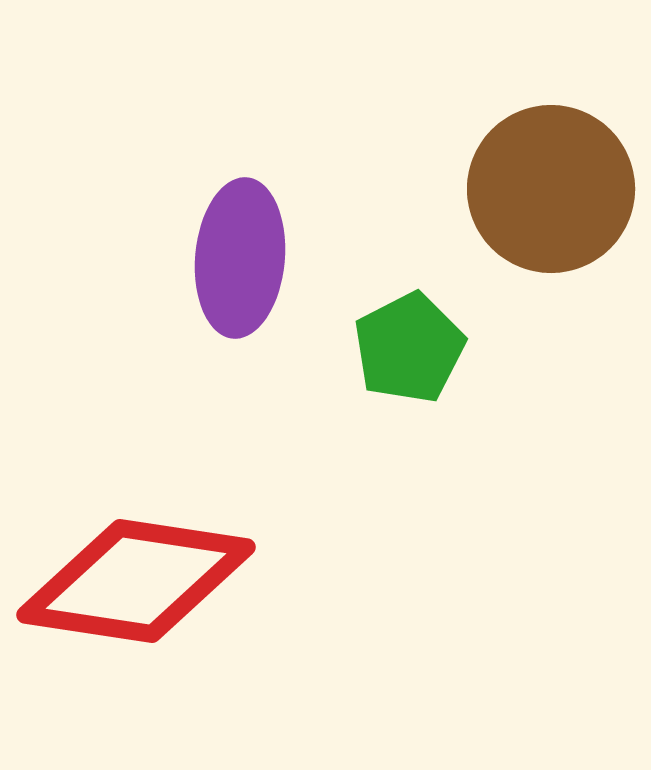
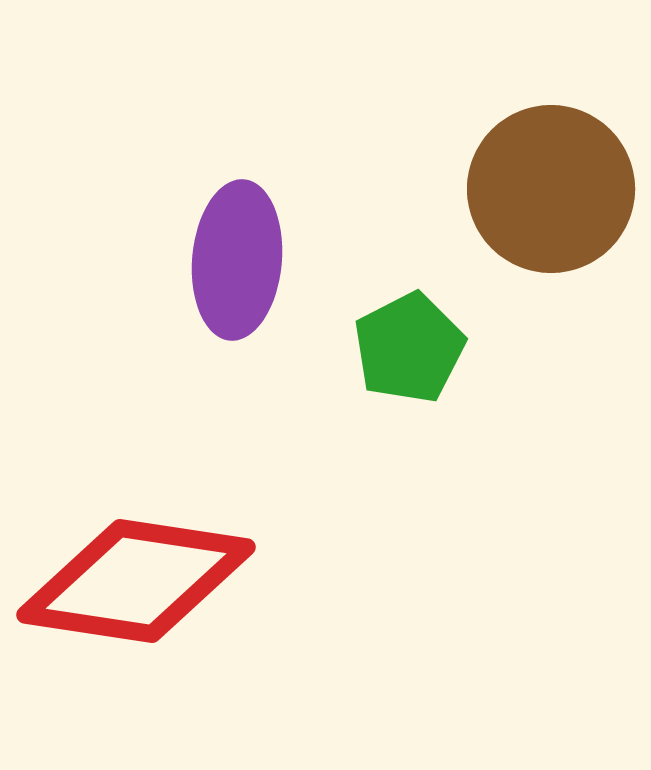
purple ellipse: moved 3 px left, 2 px down
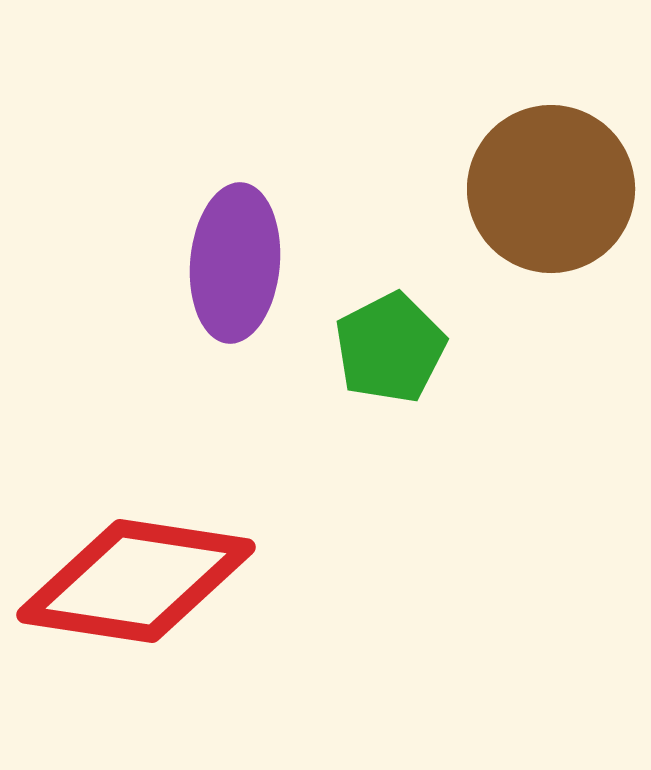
purple ellipse: moved 2 px left, 3 px down
green pentagon: moved 19 px left
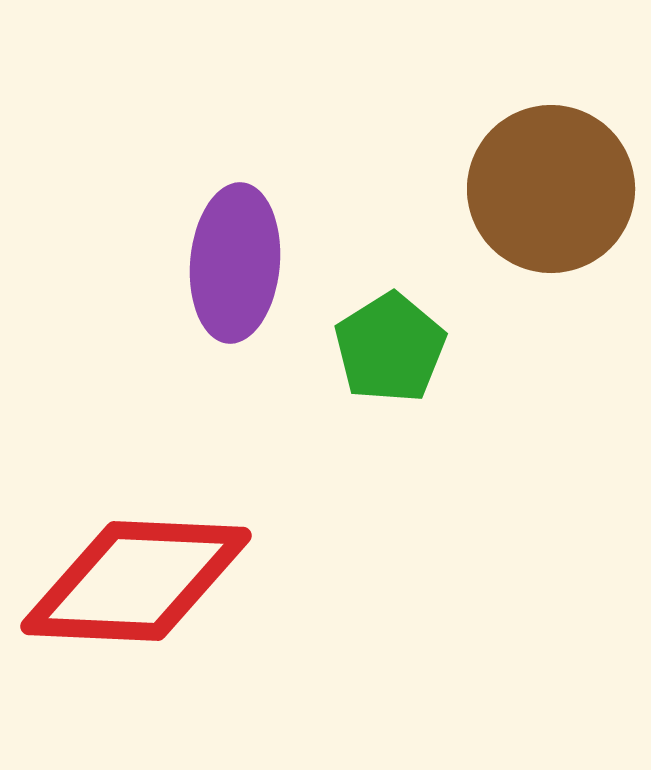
green pentagon: rotated 5 degrees counterclockwise
red diamond: rotated 6 degrees counterclockwise
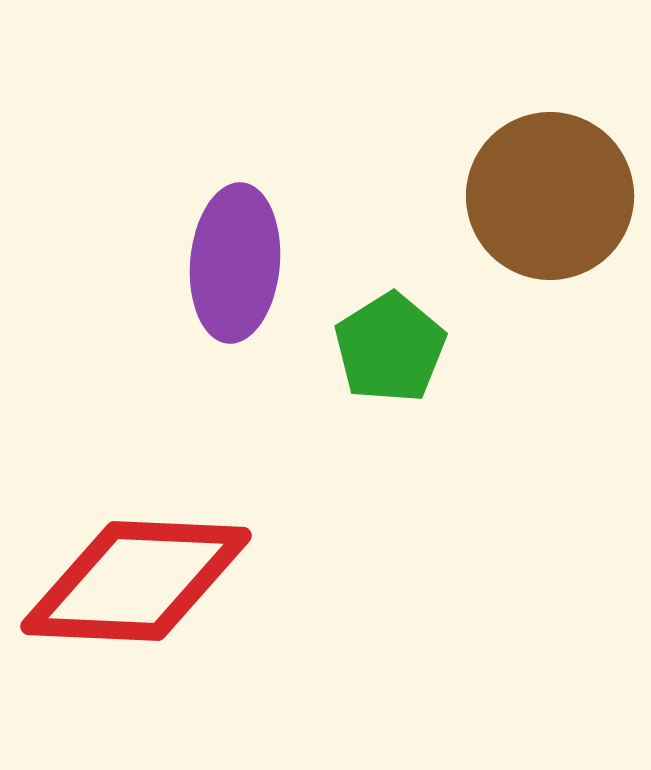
brown circle: moved 1 px left, 7 px down
